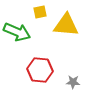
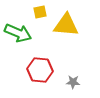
green arrow: moved 1 px right, 1 px down
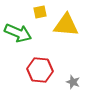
gray star: rotated 16 degrees clockwise
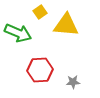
yellow square: rotated 24 degrees counterclockwise
red hexagon: rotated 10 degrees counterclockwise
gray star: rotated 24 degrees counterclockwise
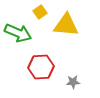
red hexagon: moved 1 px right, 3 px up
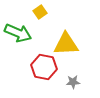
yellow triangle: moved 19 px down; rotated 8 degrees counterclockwise
red hexagon: moved 3 px right; rotated 15 degrees clockwise
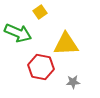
red hexagon: moved 3 px left
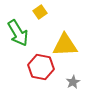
green arrow: rotated 36 degrees clockwise
yellow triangle: moved 1 px left, 1 px down
gray star: rotated 24 degrees counterclockwise
